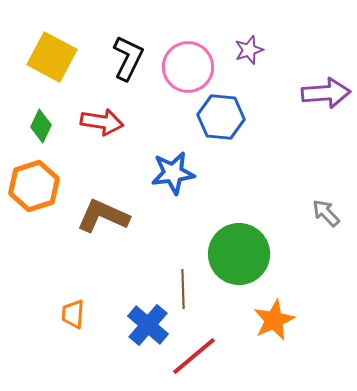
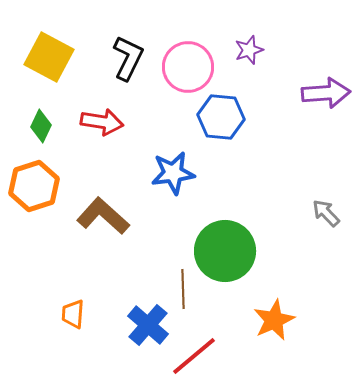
yellow square: moved 3 px left
brown L-shape: rotated 18 degrees clockwise
green circle: moved 14 px left, 3 px up
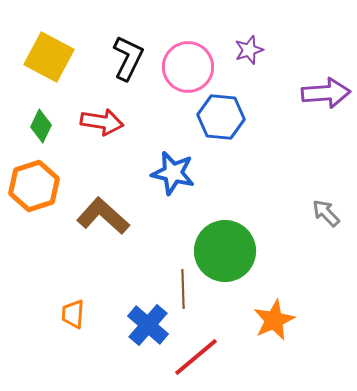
blue star: rotated 21 degrees clockwise
red line: moved 2 px right, 1 px down
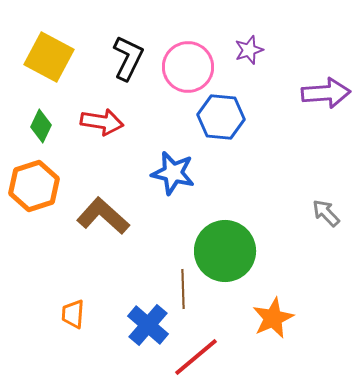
orange star: moved 1 px left, 2 px up
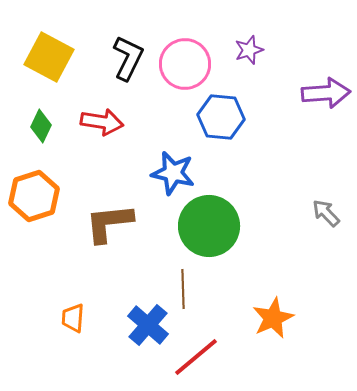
pink circle: moved 3 px left, 3 px up
orange hexagon: moved 10 px down
brown L-shape: moved 6 px right, 7 px down; rotated 48 degrees counterclockwise
green circle: moved 16 px left, 25 px up
orange trapezoid: moved 4 px down
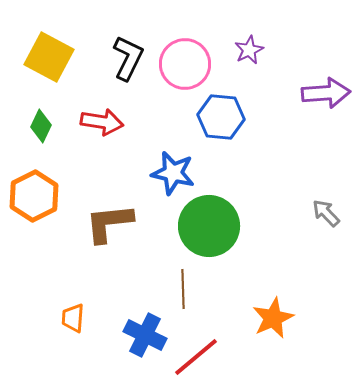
purple star: rotated 8 degrees counterclockwise
orange hexagon: rotated 9 degrees counterclockwise
blue cross: moved 3 px left, 10 px down; rotated 15 degrees counterclockwise
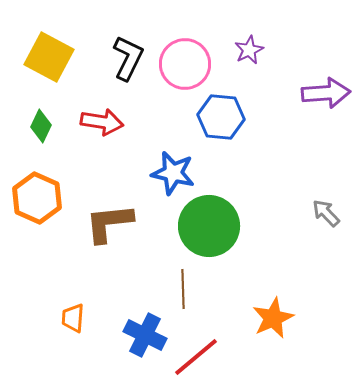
orange hexagon: moved 3 px right, 2 px down; rotated 9 degrees counterclockwise
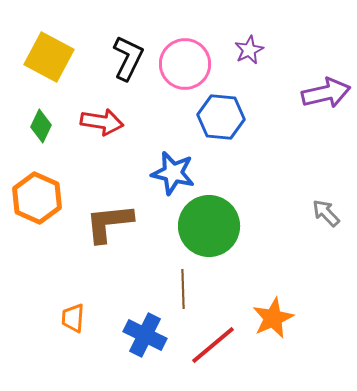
purple arrow: rotated 9 degrees counterclockwise
red line: moved 17 px right, 12 px up
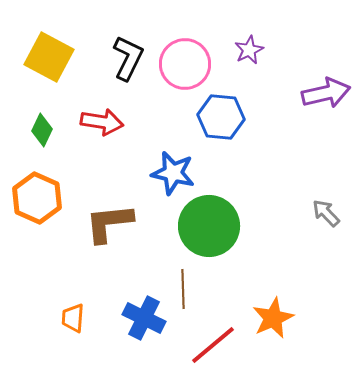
green diamond: moved 1 px right, 4 px down
blue cross: moved 1 px left, 17 px up
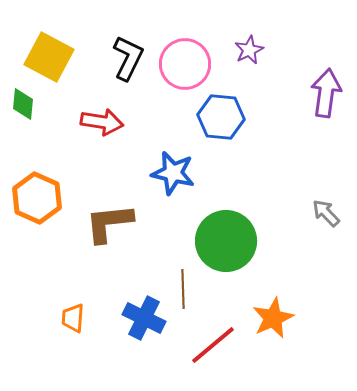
purple arrow: rotated 69 degrees counterclockwise
green diamond: moved 19 px left, 26 px up; rotated 20 degrees counterclockwise
green circle: moved 17 px right, 15 px down
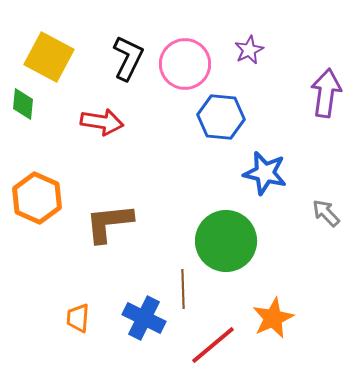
blue star: moved 92 px right
orange trapezoid: moved 5 px right
